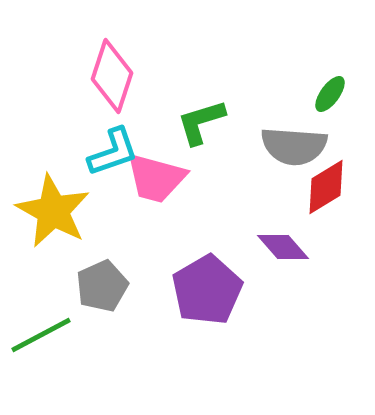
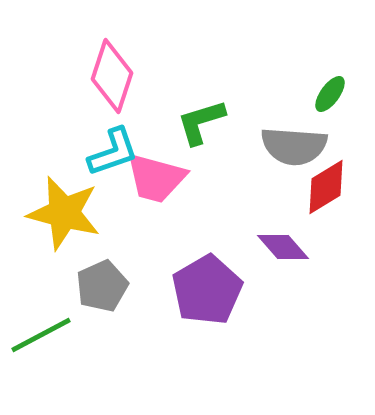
yellow star: moved 11 px right, 2 px down; rotated 14 degrees counterclockwise
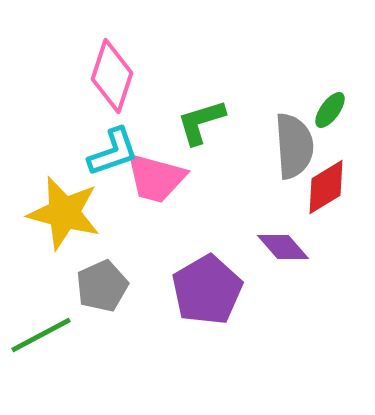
green ellipse: moved 16 px down
gray semicircle: rotated 98 degrees counterclockwise
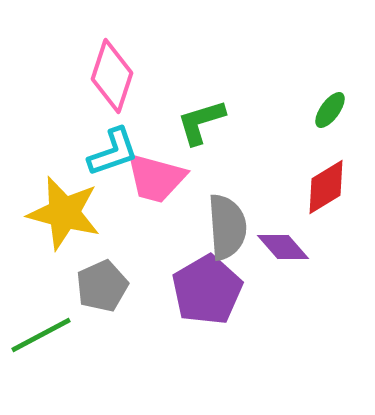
gray semicircle: moved 67 px left, 81 px down
